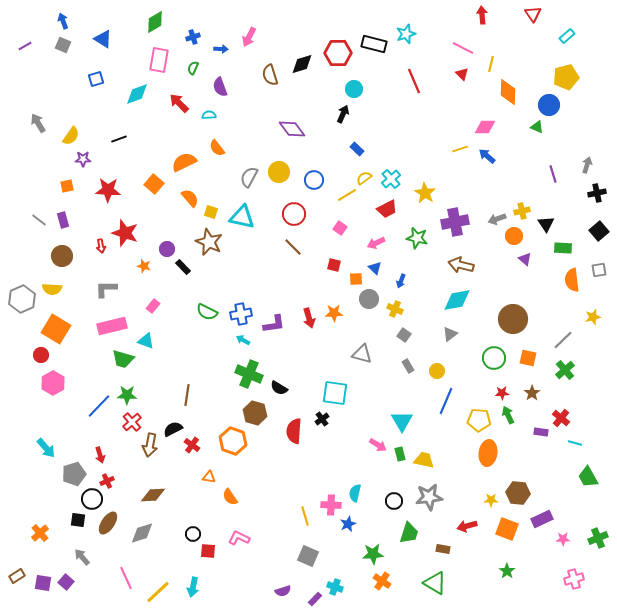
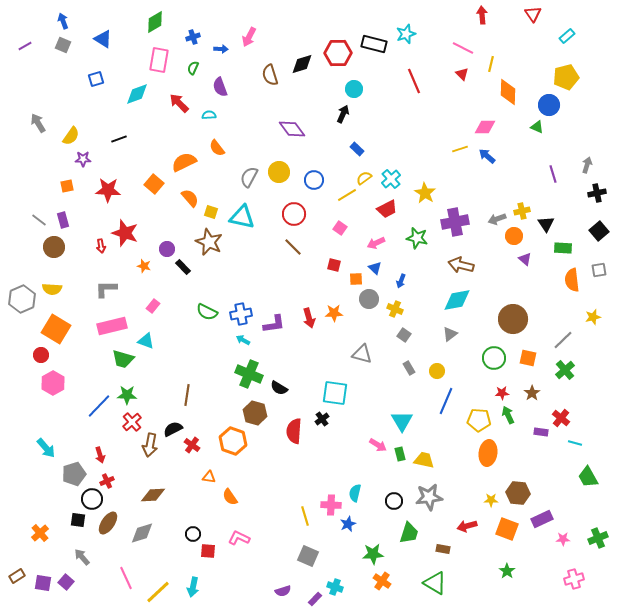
brown circle at (62, 256): moved 8 px left, 9 px up
gray rectangle at (408, 366): moved 1 px right, 2 px down
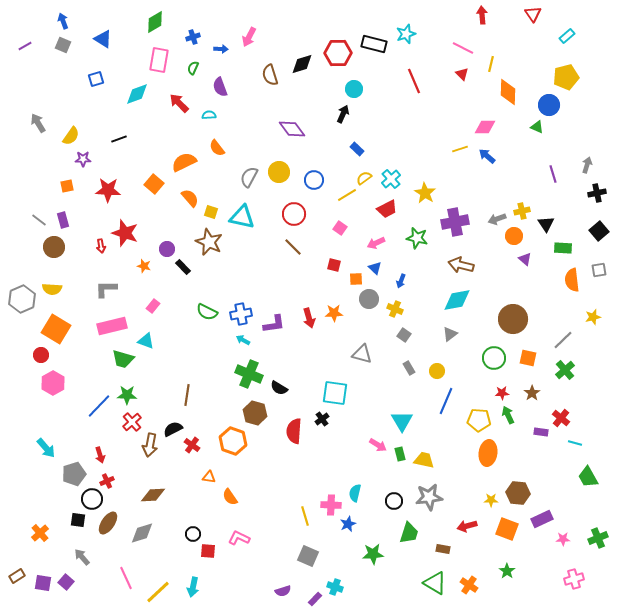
orange cross at (382, 581): moved 87 px right, 4 px down
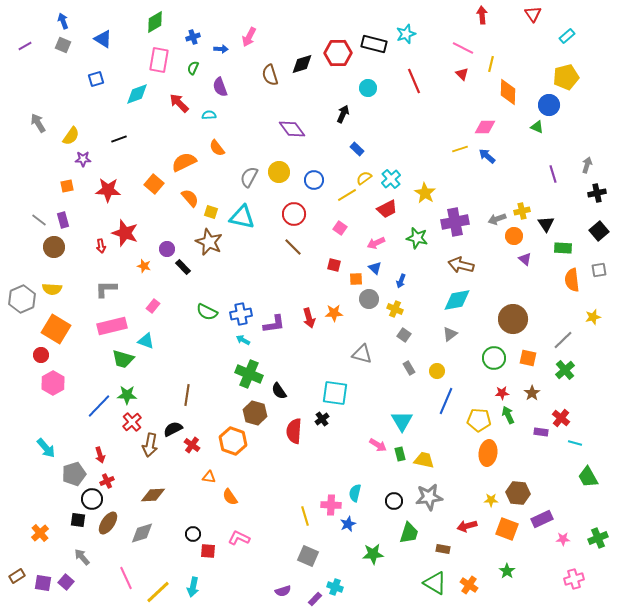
cyan circle at (354, 89): moved 14 px right, 1 px up
black semicircle at (279, 388): moved 3 px down; rotated 24 degrees clockwise
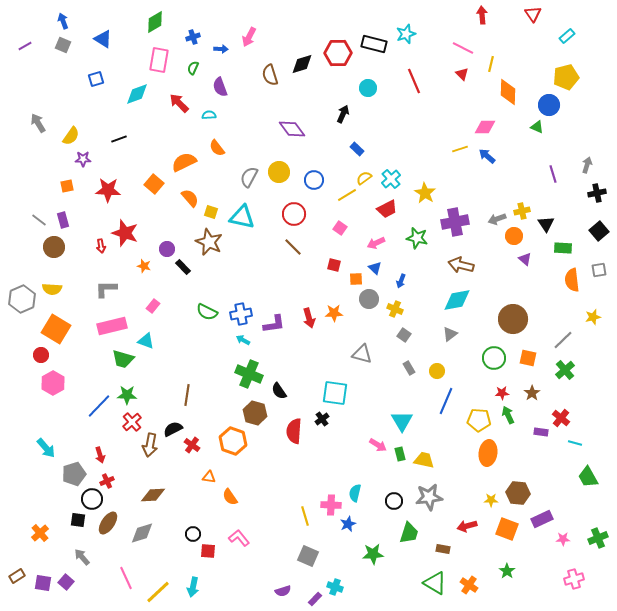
pink L-shape at (239, 538): rotated 25 degrees clockwise
